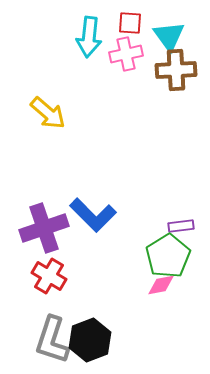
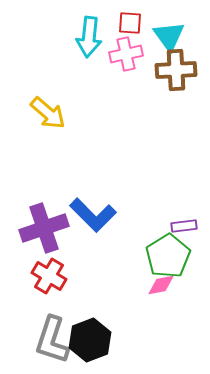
purple rectangle: moved 3 px right
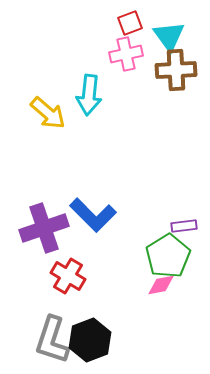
red square: rotated 25 degrees counterclockwise
cyan arrow: moved 58 px down
red cross: moved 19 px right
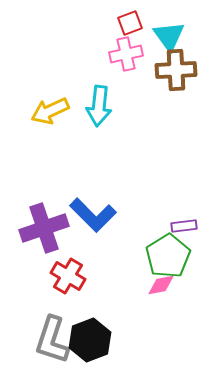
cyan arrow: moved 10 px right, 11 px down
yellow arrow: moved 2 px right, 2 px up; rotated 114 degrees clockwise
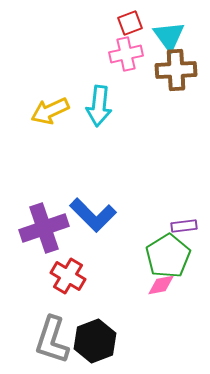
black hexagon: moved 5 px right, 1 px down
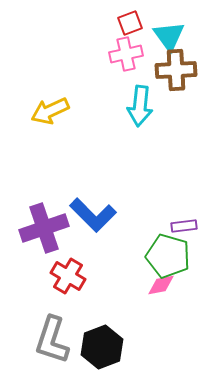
cyan arrow: moved 41 px right
green pentagon: rotated 24 degrees counterclockwise
black hexagon: moved 7 px right, 6 px down
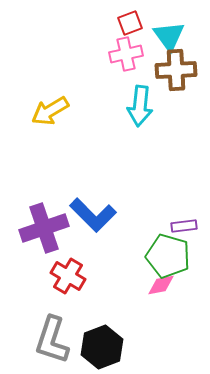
yellow arrow: rotated 6 degrees counterclockwise
